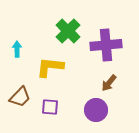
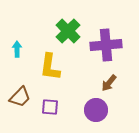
yellow L-shape: rotated 88 degrees counterclockwise
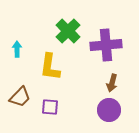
brown arrow: moved 3 px right; rotated 24 degrees counterclockwise
purple circle: moved 13 px right
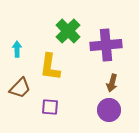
brown trapezoid: moved 9 px up
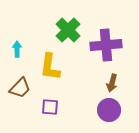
green cross: moved 1 px up
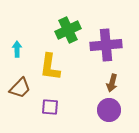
green cross: rotated 20 degrees clockwise
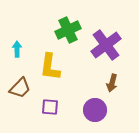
purple cross: rotated 32 degrees counterclockwise
purple circle: moved 14 px left
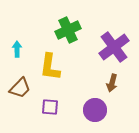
purple cross: moved 8 px right, 2 px down
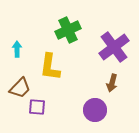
purple square: moved 13 px left
